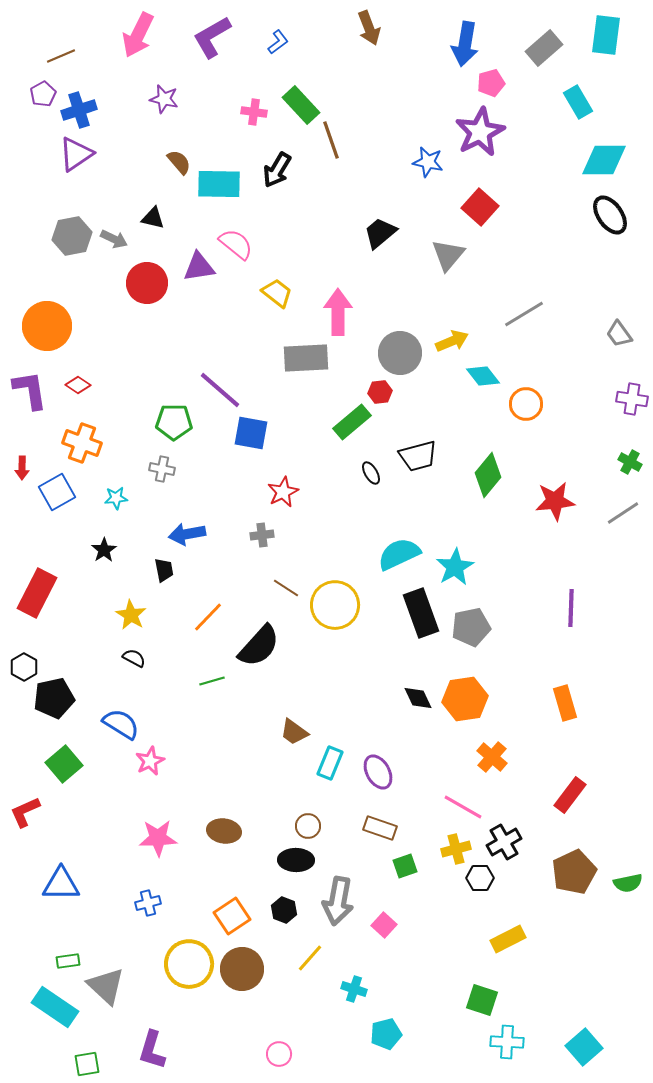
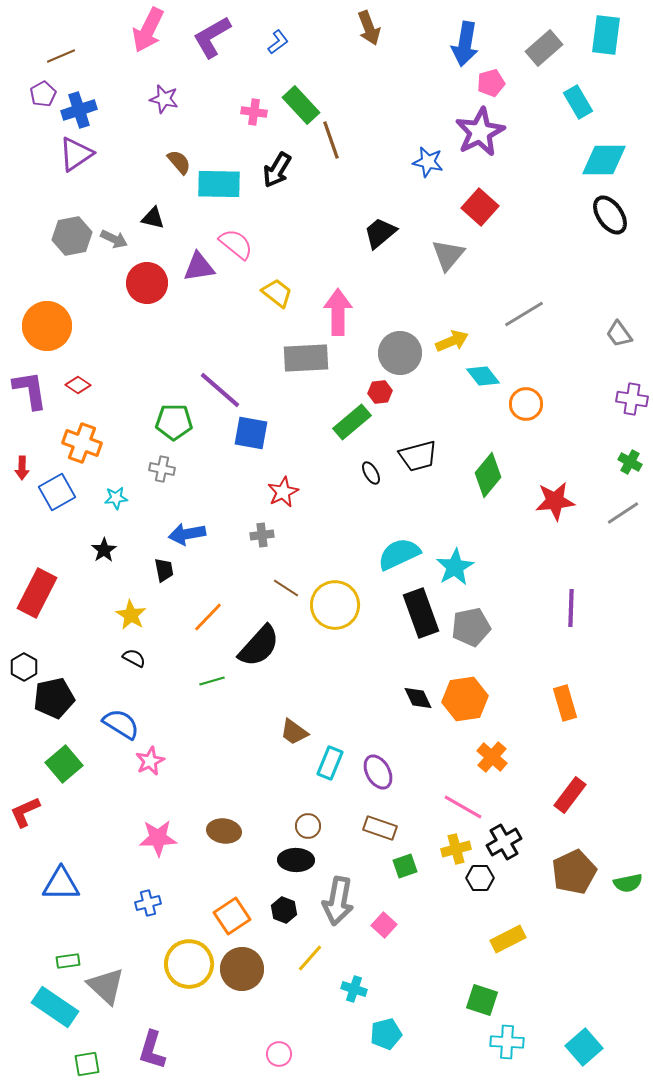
pink arrow at (138, 35): moved 10 px right, 5 px up
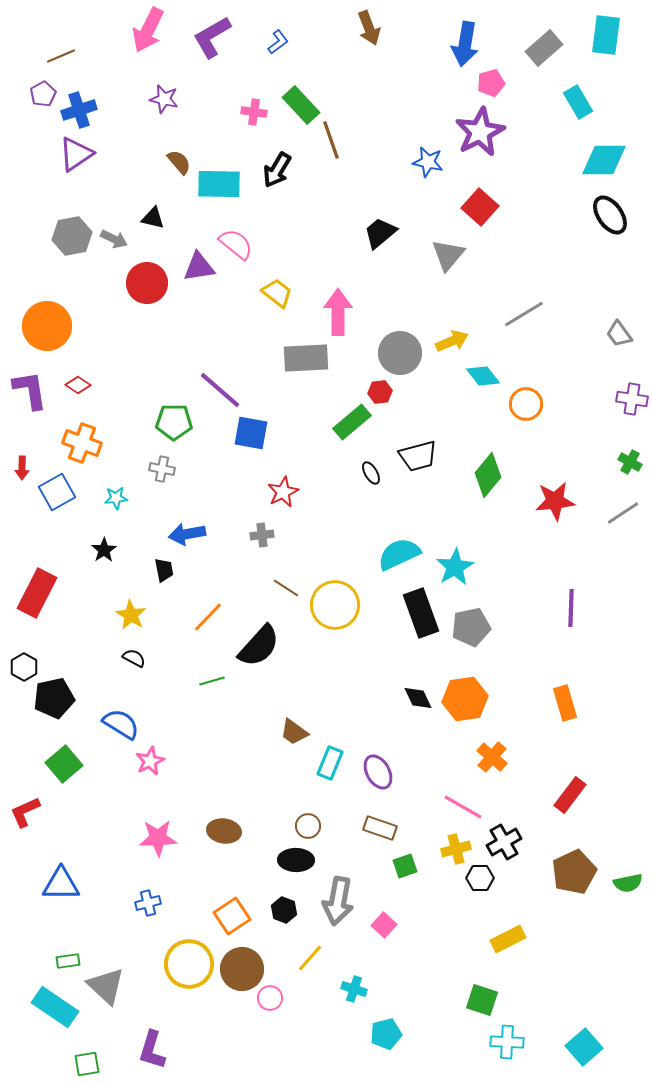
pink circle at (279, 1054): moved 9 px left, 56 px up
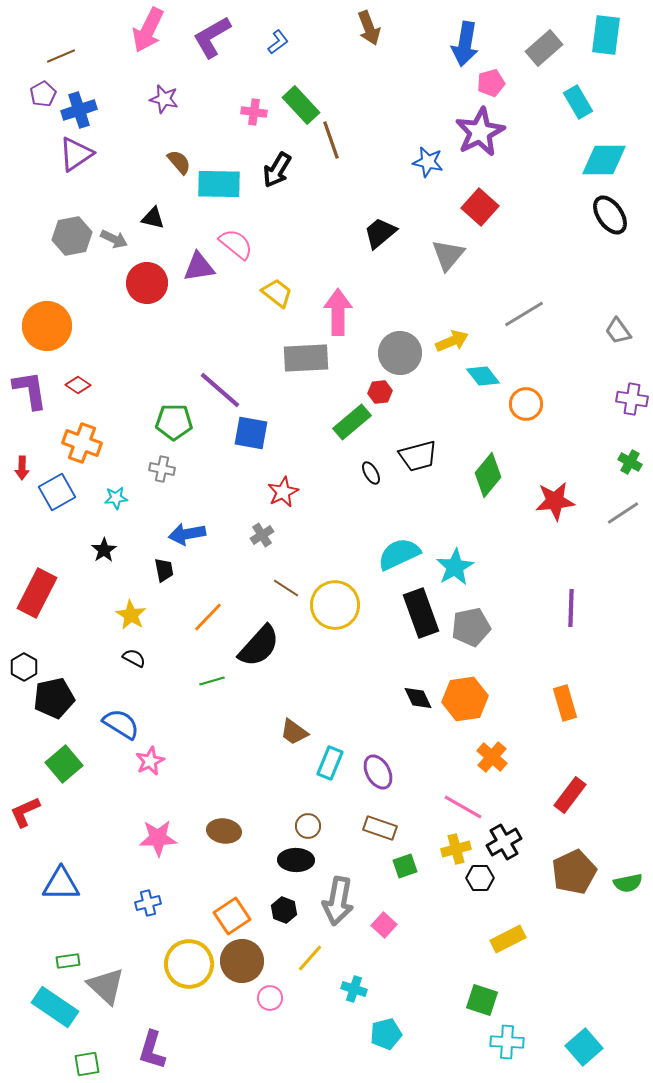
gray trapezoid at (619, 334): moved 1 px left, 3 px up
gray cross at (262, 535): rotated 25 degrees counterclockwise
brown circle at (242, 969): moved 8 px up
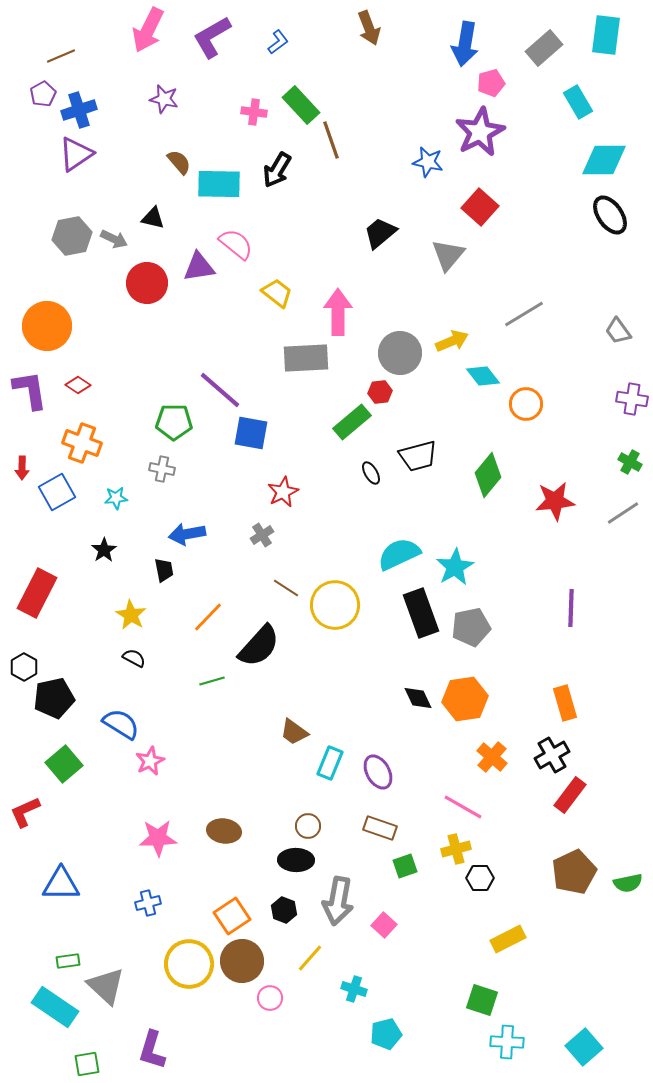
black cross at (504, 842): moved 48 px right, 87 px up
